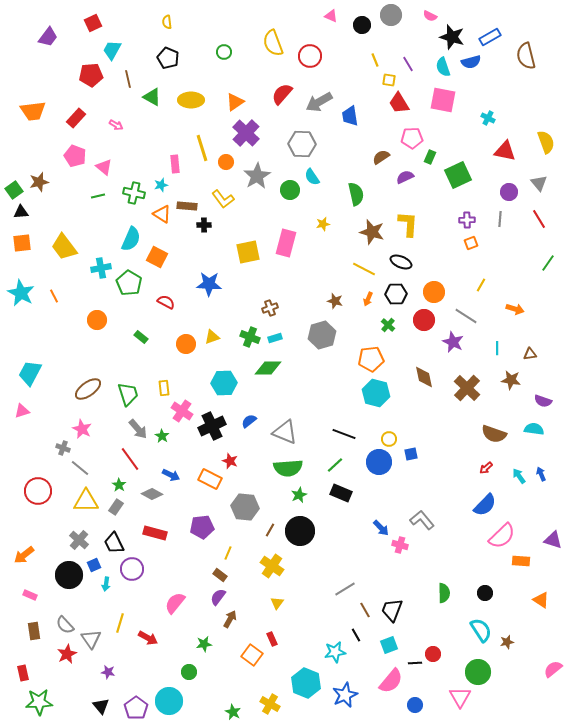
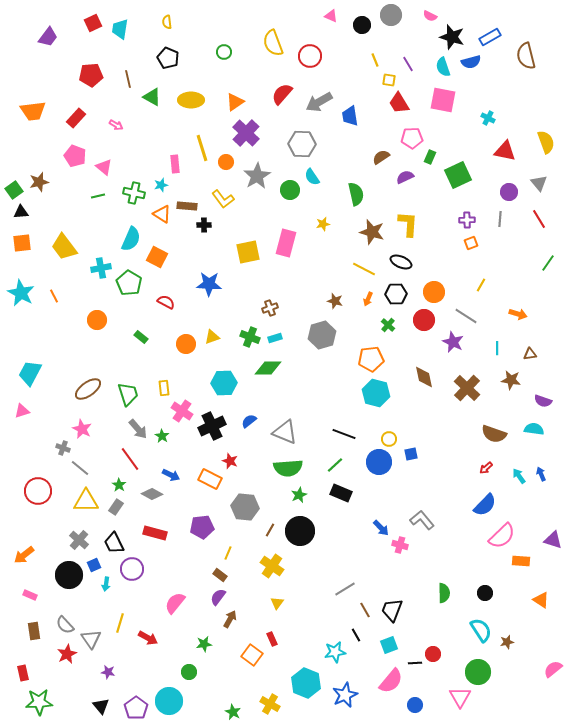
cyan trapezoid at (112, 50): moved 8 px right, 21 px up; rotated 20 degrees counterclockwise
orange arrow at (515, 309): moved 3 px right, 5 px down
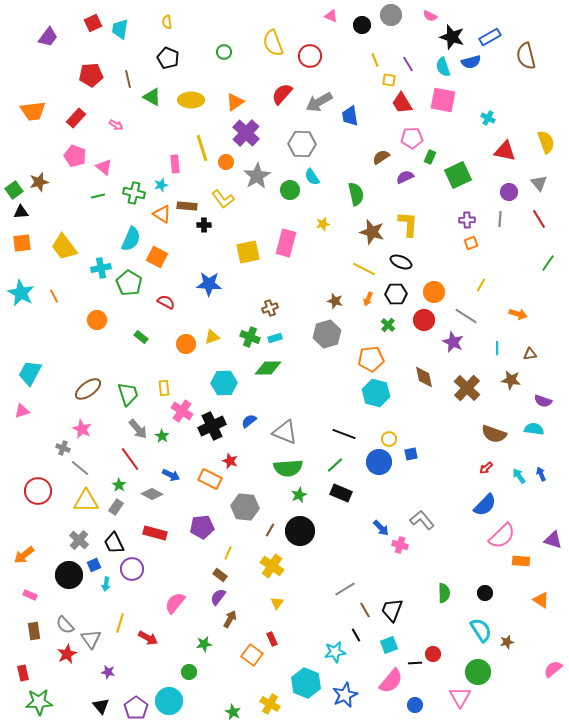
red trapezoid at (399, 103): moved 3 px right
gray hexagon at (322, 335): moved 5 px right, 1 px up
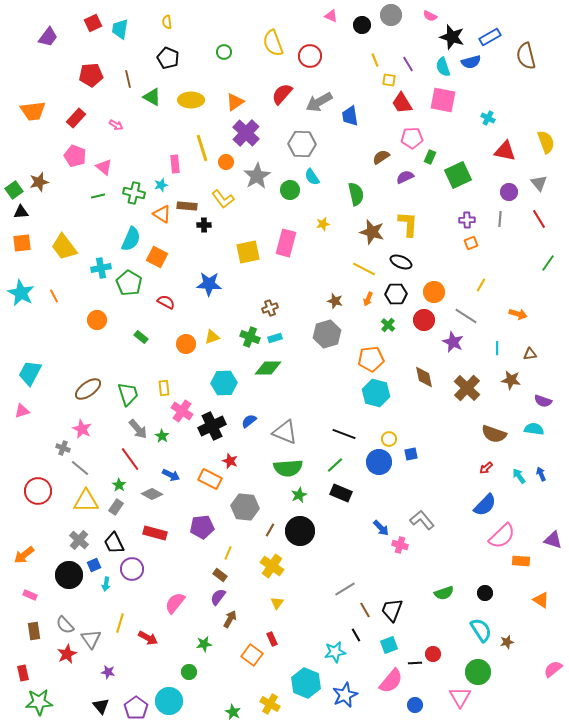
green semicircle at (444, 593): rotated 72 degrees clockwise
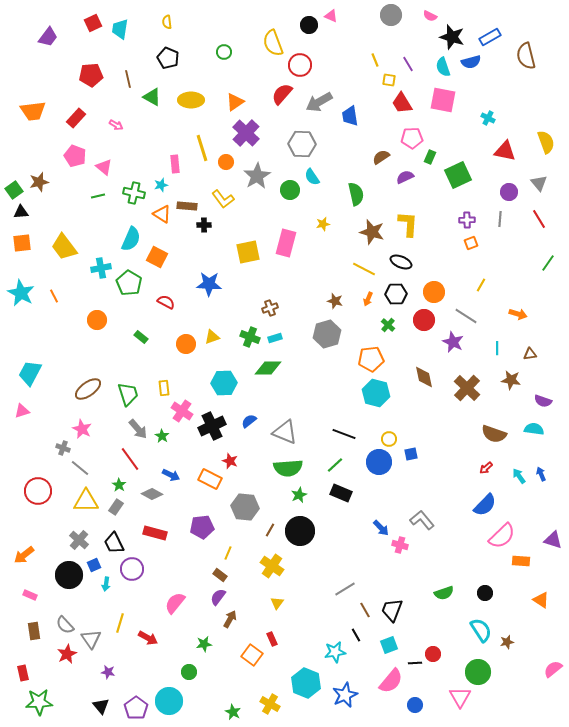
black circle at (362, 25): moved 53 px left
red circle at (310, 56): moved 10 px left, 9 px down
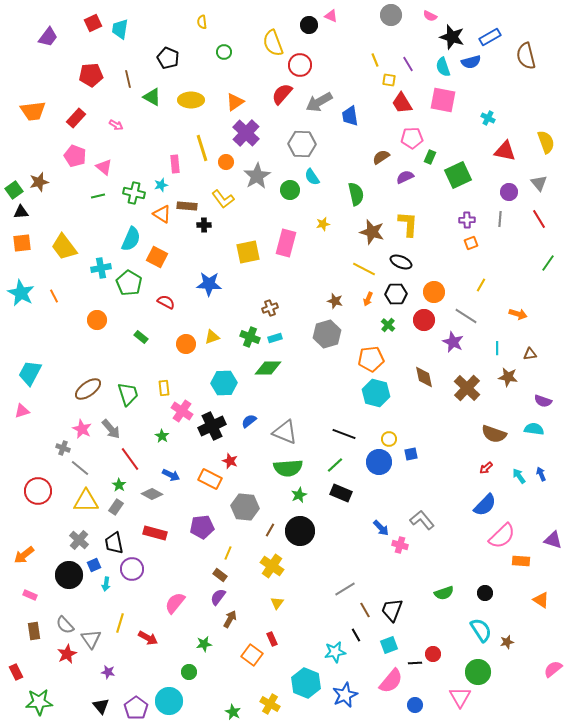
yellow semicircle at (167, 22): moved 35 px right
brown star at (511, 380): moved 3 px left, 3 px up
gray arrow at (138, 429): moved 27 px left
black trapezoid at (114, 543): rotated 15 degrees clockwise
red rectangle at (23, 673): moved 7 px left, 1 px up; rotated 14 degrees counterclockwise
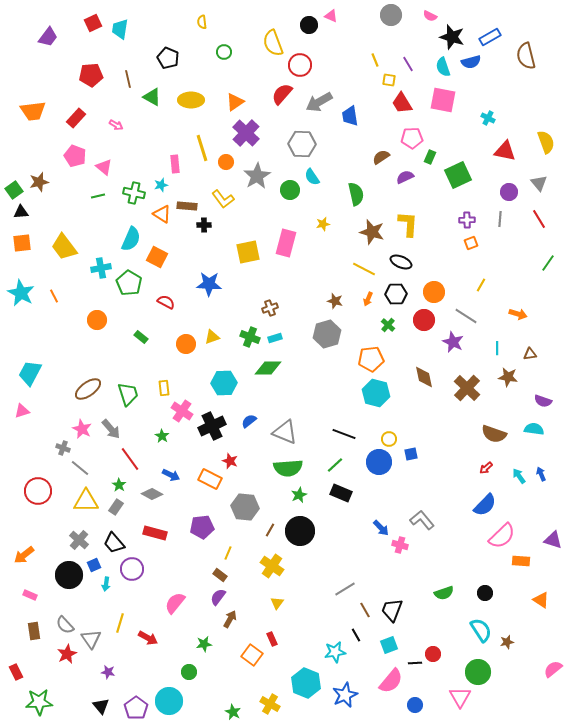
black trapezoid at (114, 543): rotated 30 degrees counterclockwise
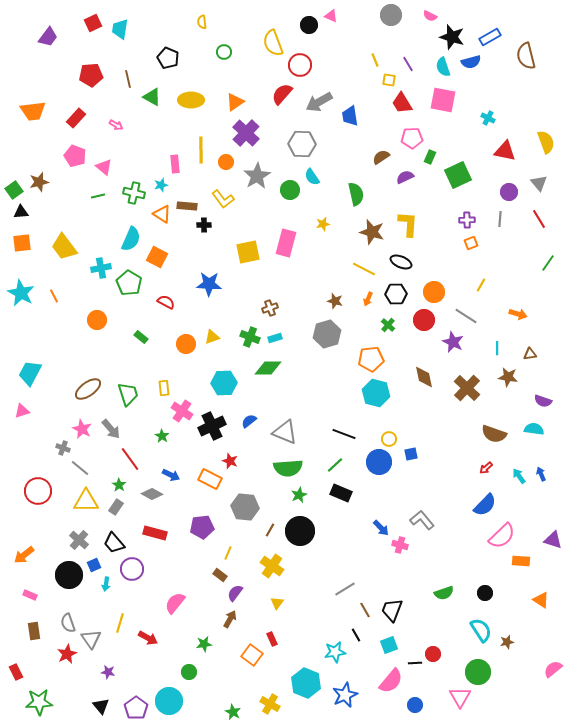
yellow line at (202, 148): moved 1 px left, 2 px down; rotated 16 degrees clockwise
purple semicircle at (218, 597): moved 17 px right, 4 px up
gray semicircle at (65, 625): moved 3 px right, 2 px up; rotated 24 degrees clockwise
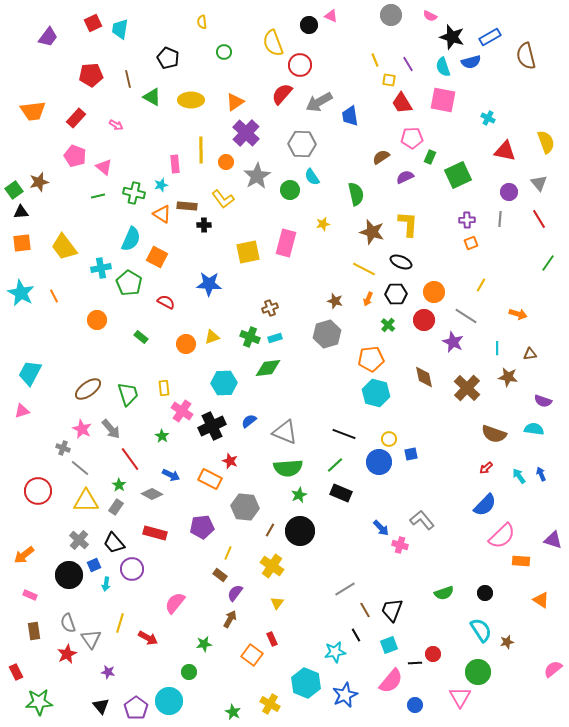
green diamond at (268, 368): rotated 8 degrees counterclockwise
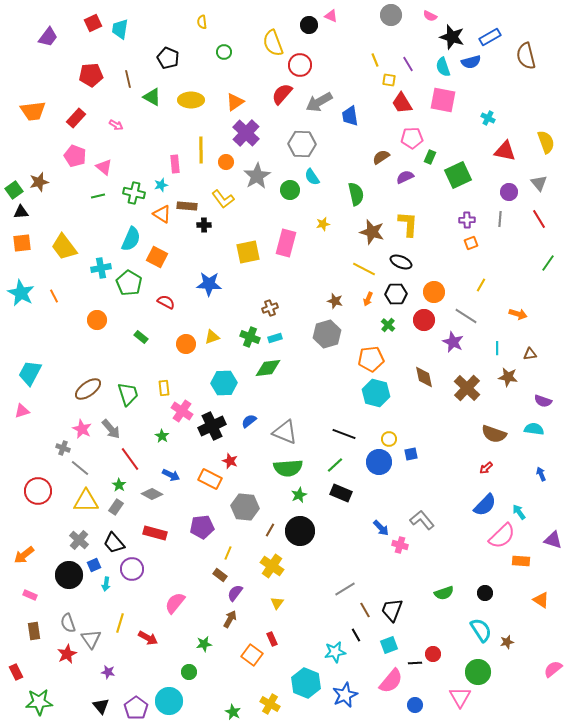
cyan arrow at (519, 476): moved 36 px down
